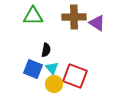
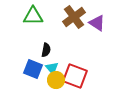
brown cross: rotated 35 degrees counterclockwise
yellow circle: moved 2 px right, 4 px up
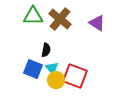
brown cross: moved 14 px left, 2 px down; rotated 15 degrees counterclockwise
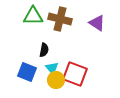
brown cross: rotated 25 degrees counterclockwise
black semicircle: moved 2 px left
blue square: moved 6 px left, 3 px down
red square: moved 2 px up
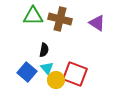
cyan triangle: moved 5 px left
blue square: rotated 18 degrees clockwise
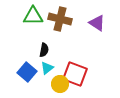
cyan triangle: rotated 32 degrees clockwise
yellow circle: moved 4 px right, 4 px down
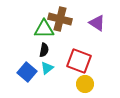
green triangle: moved 11 px right, 13 px down
red square: moved 4 px right, 13 px up
yellow circle: moved 25 px right
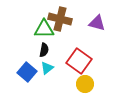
purple triangle: rotated 18 degrees counterclockwise
red square: rotated 15 degrees clockwise
